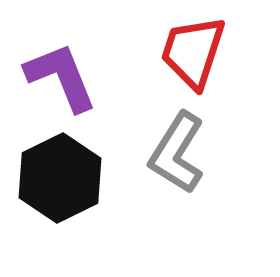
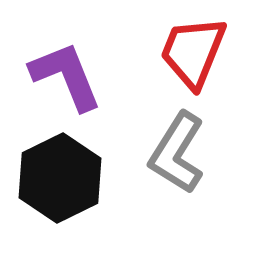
red trapezoid: rotated 4 degrees clockwise
purple L-shape: moved 5 px right, 1 px up
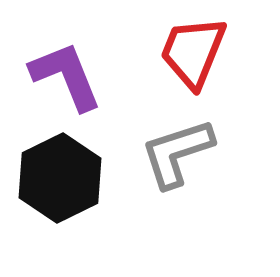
gray L-shape: rotated 40 degrees clockwise
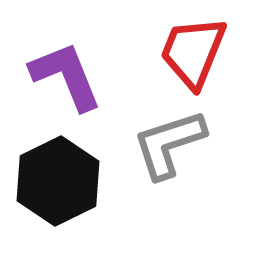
gray L-shape: moved 8 px left, 9 px up
black hexagon: moved 2 px left, 3 px down
